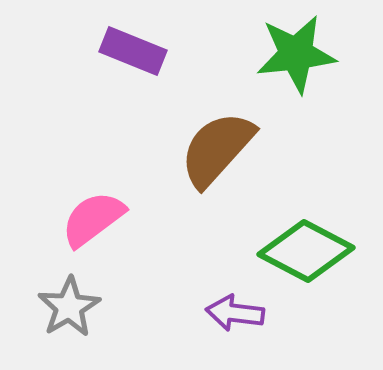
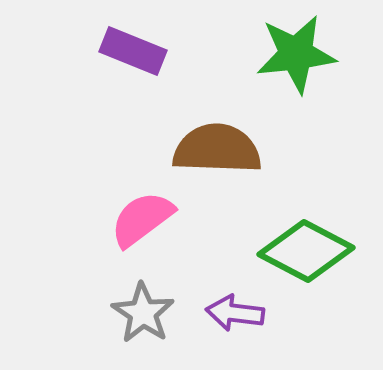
brown semicircle: rotated 50 degrees clockwise
pink semicircle: moved 49 px right
gray star: moved 74 px right, 6 px down; rotated 8 degrees counterclockwise
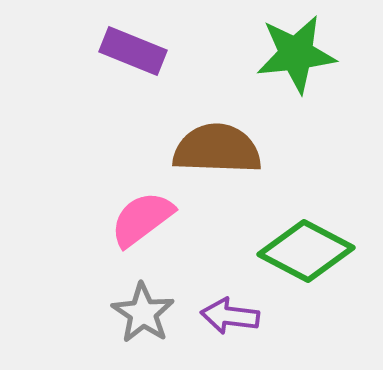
purple arrow: moved 5 px left, 3 px down
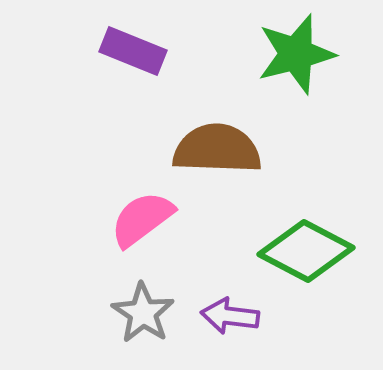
green star: rotated 8 degrees counterclockwise
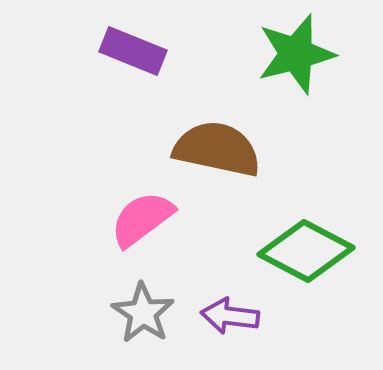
brown semicircle: rotated 10 degrees clockwise
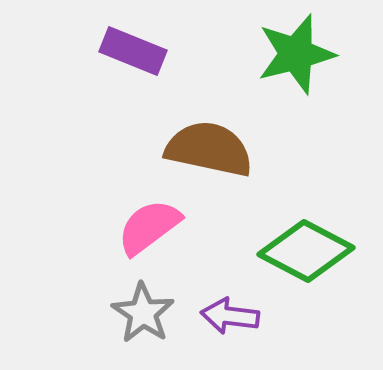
brown semicircle: moved 8 px left
pink semicircle: moved 7 px right, 8 px down
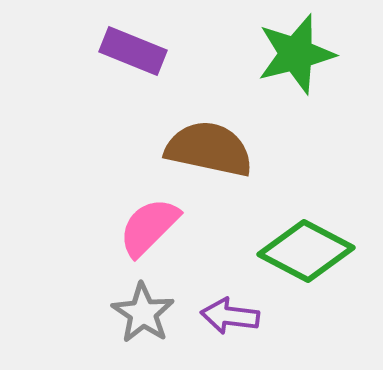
pink semicircle: rotated 8 degrees counterclockwise
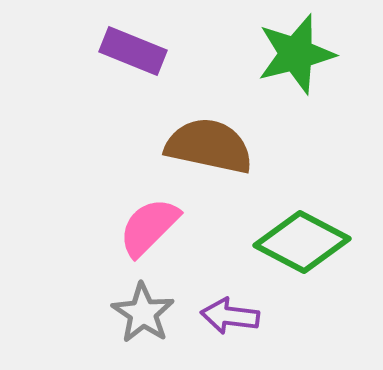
brown semicircle: moved 3 px up
green diamond: moved 4 px left, 9 px up
